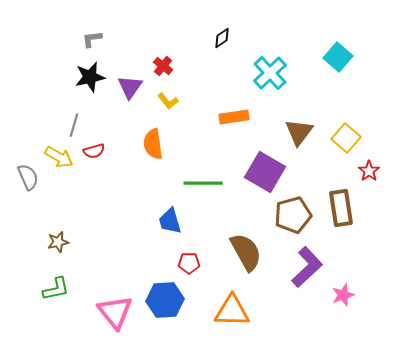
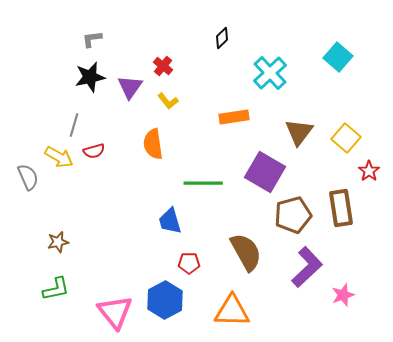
black diamond: rotated 10 degrees counterclockwise
blue hexagon: rotated 24 degrees counterclockwise
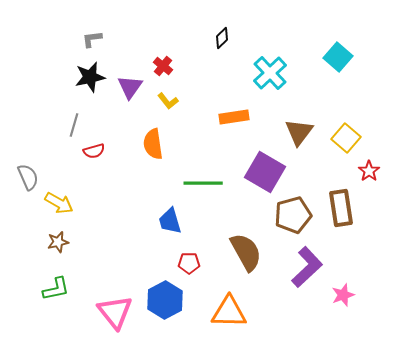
yellow arrow: moved 46 px down
orange triangle: moved 3 px left, 1 px down
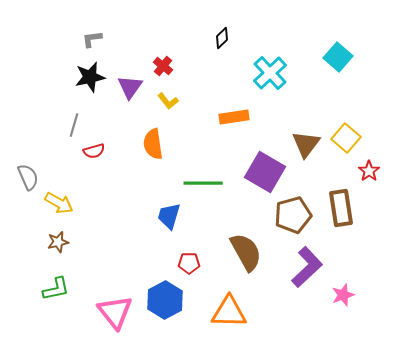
brown triangle: moved 7 px right, 12 px down
blue trapezoid: moved 1 px left, 5 px up; rotated 32 degrees clockwise
